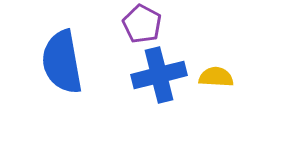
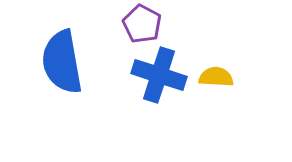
blue cross: rotated 32 degrees clockwise
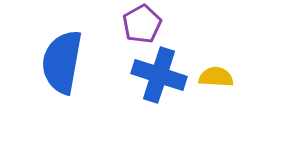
purple pentagon: rotated 15 degrees clockwise
blue semicircle: rotated 20 degrees clockwise
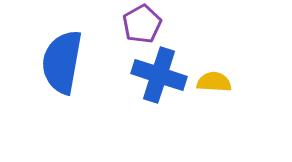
yellow semicircle: moved 2 px left, 5 px down
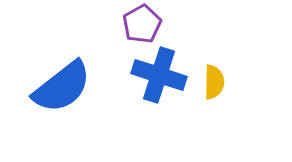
blue semicircle: moved 25 px down; rotated 138 degrees counterclockwise
yellow semicircle: rotated 88 degrees clockwise
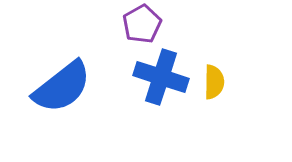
blue cross: moved 2 px right, 2 px down
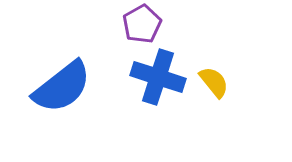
blue cross: moved 3 px left
yellow semicircle: rotated 40 degrees counterclockwise
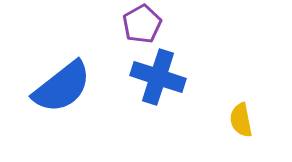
yellow semicircle: moved 27 px right, 38 px down; rotated 152 degrees counterclockwise
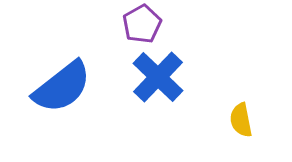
blue cross: rotated 26 degrees clockwise
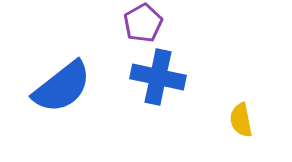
purple pentagon: moved 1 px right, 1 px up
blue cross: rotated 32 degrees counterclockwise
